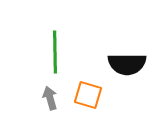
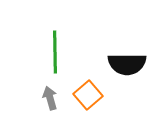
orange square: rotated 32 degrees clockwise
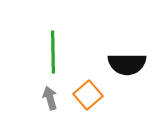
green line: moved 2 px left
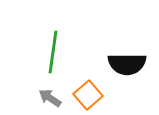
green line: rotated 9 degrees clockwise
gray arrow: rotated 40 degrees counterclockwise
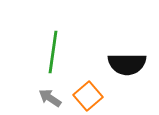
orange square: moved 1 px down
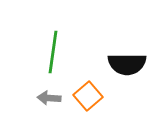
gray arrow: moved 1 px left; rotated 30 degrees counterclockwise
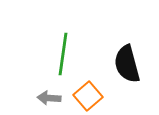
green line: moved 10 px right, 2 px down
black semicircle: rotated 75 degrees clockwise
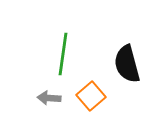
orange square: moved 3 px right
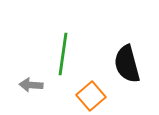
gray arrow: moved 18 px left, 13 px up
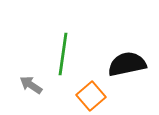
black semicircle: rotated 93 degrees clockwise
gray arrow: rotated 30 degrees clockwise
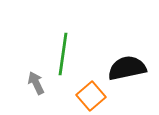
black semicircle: moved 4 px down
gray arrow: moved 5 px right, 2 px up; rotated 30 degrees clockwise
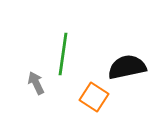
black semicircle: moved 1 px up
orange square: moved 3 px right, 1 px down; rotated 16 degrees counterclockwise
